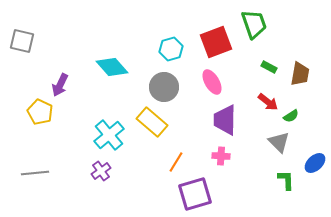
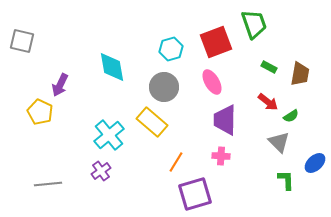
cyan diamond: rotated 32 degrees clockwise
gray line: moved 13 px right, 11 px down
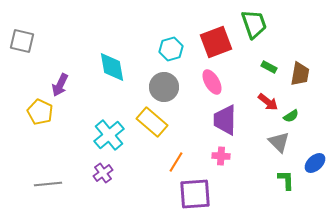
purple cross: moved 2 px right, 2 px down
purple square: rotated 12 degrees clockwise
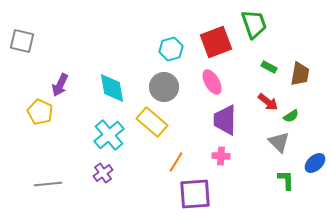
cyan diamond: moved 21 px down
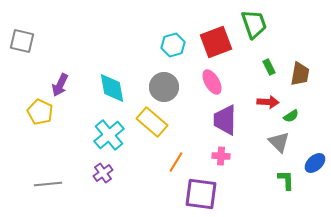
cyan hexagon: moved 2 px right, 4 px up
green rectangle: rotated 35 degrees clockwise
red arrow: rotated 35 degrees counterclockwise
purple square: moved 6 px right; rotated 12 degrees clockwise
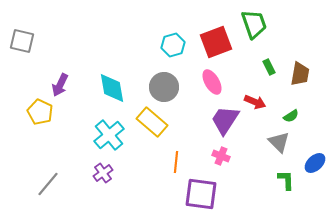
red arrow: moved 13 px left; rotated 20 degrees clockwise
purple trapezoid: rotated 32 degrees clockwise
pink cross: rotated 18 degrees clockwise
orange line: rotated 25 degrees counterclockwise
gray line: rotated 44 degrees counterclockwise
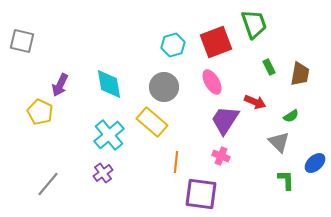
cyan diamond: moved 3 px left, 4 px up
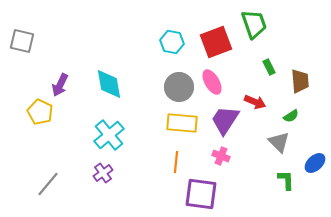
cyan hexagon: moved 1 px left, 3 px up; rotated 25 degrees clockwise
brown trapezoid: moved 7 px down; rotated 15 degrees counterclockwise
gray circle: moved 15 px right
yellow rectangle: moved 30 px right, 1 px down; rotated 36 degrees counterclockwise
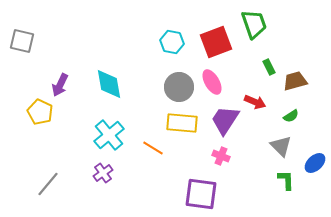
brown trapezoid: moved 5 px left; rotated 100 degrees counterclockwise
gray triangle: moved 2 px right, 4 px down
orange line: moved 23 px left, 14 px up; rotated 65 degrees counterclockwise
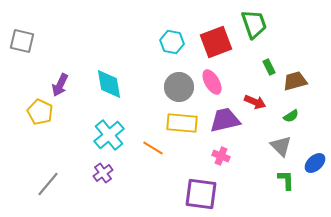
purple trapezoid: rotated 44 degrees clockwise
